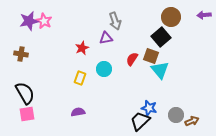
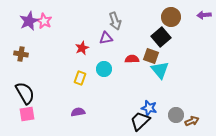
purple star: rotated 12 degrees counterclockwise
red semicircle: rotated 56 degrees clockwise
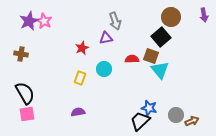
purple arrow: rotated 96 degrees counterclockwise
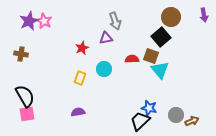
black semicircle: moved 3 px down
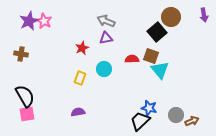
gray arrow: moved 9 px left; rotated 132 degrees clockwise
black square: moved 4 px left, 5 px up
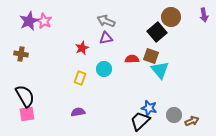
gray circle: moved 2 px left
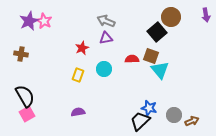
purple arrow: moved 2 px right
yellow rectangle: moved 2 px left, 3 px up
pink square: rotated 21 degrees counterclockwise
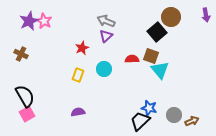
purple triangle: moved 2 px up; rotated 32 degrees counterclockwise
brown cross: rotated 16 degrees clockwise
